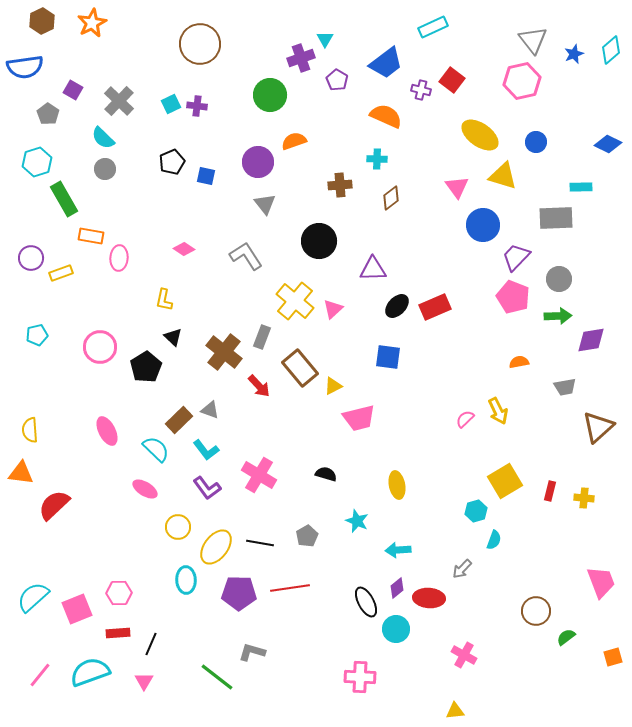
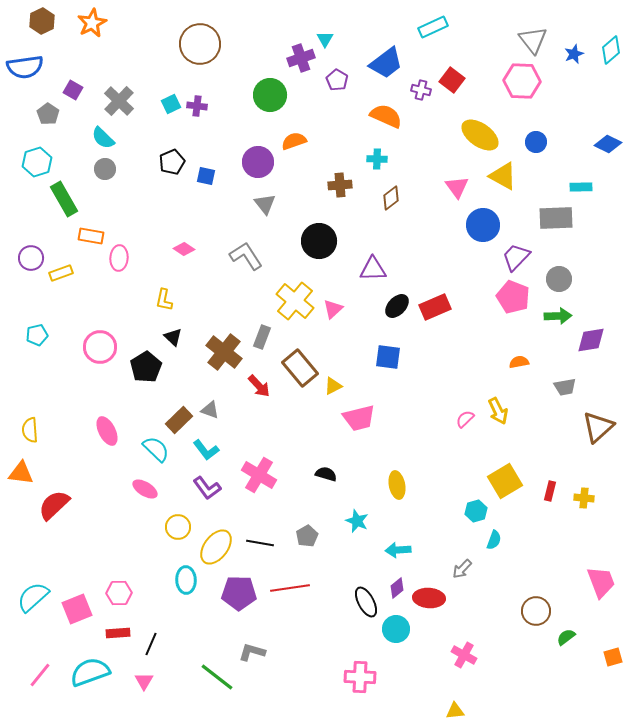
pink hexagon at (522, 81): rotated 15 degrees clockwise
yellow triangle at (503, 176): rotated 12 degrees clockwise
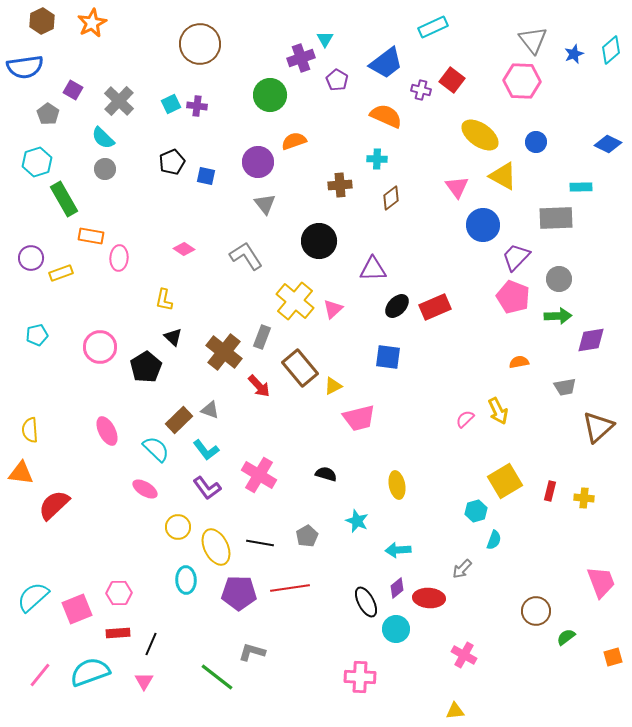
yellow ellipse at (216, 547): rotated 63 degrees counterclockwise
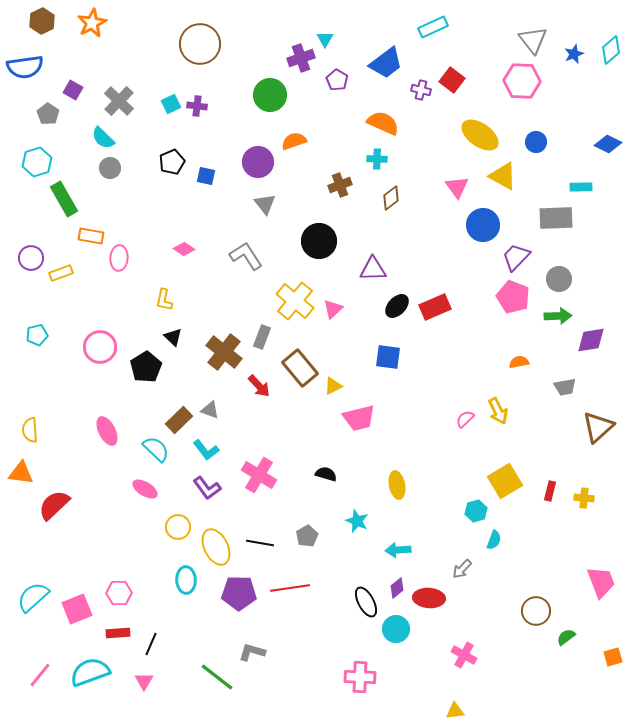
orange semicircle at (386, 116): moved 3 px left, 7 px down
gray circle at (105, 169): moved 5 px right, 1 px up
brown cross at (340, 185): rotated 15 degrees counterclockwise
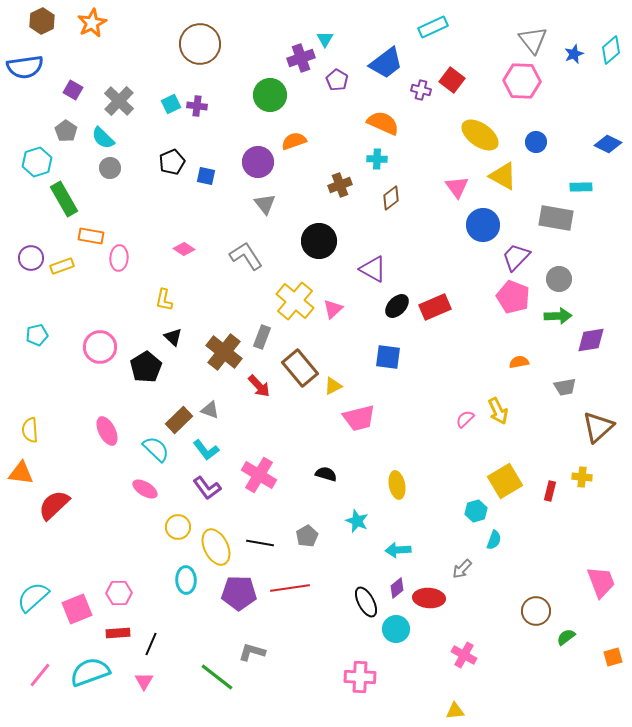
gray pentagon at (48, 114): moved 18 px right, 17 px down
gray rectangle at (556, 218): rotated 12 degrees clockwise
purple triangle at (373, 269): rotated 32 degrees clockwise
yellow rectangle at (61, 273): moved 1 px right, 7 px up
yellow cross at (584, 498): moved 2 px left, 21 px up
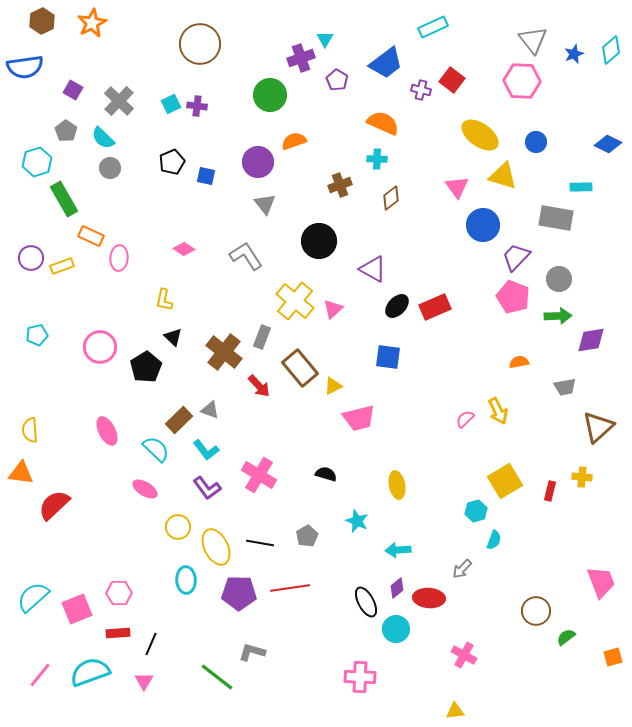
yellow triangle at (503, 176): rotated 12 degrees counterclockwise
orange rectangle at (91, 236): rotated 15 degrees clockwise
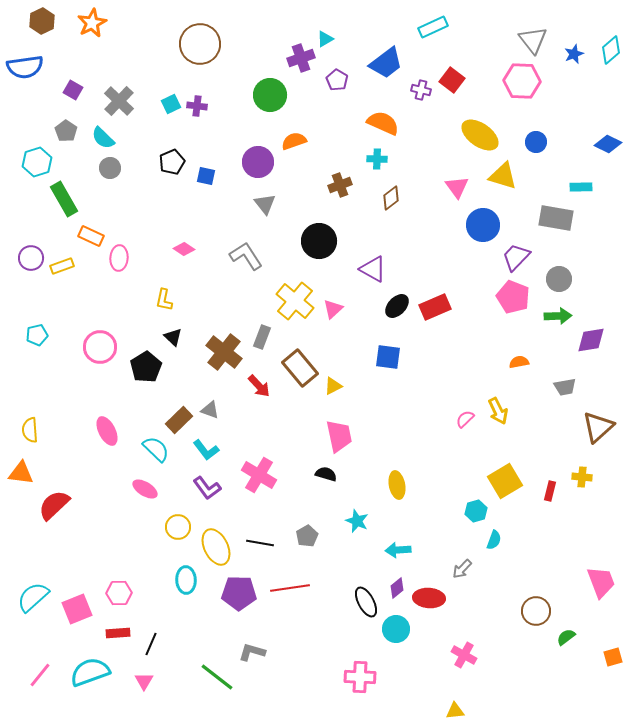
cyan triangle at (325, 39): rotated 30 degrees clockwise
pink trapezoid at (359, 418): moved 20 px left, 18 px down; rotated 88 degrees counterclockwise
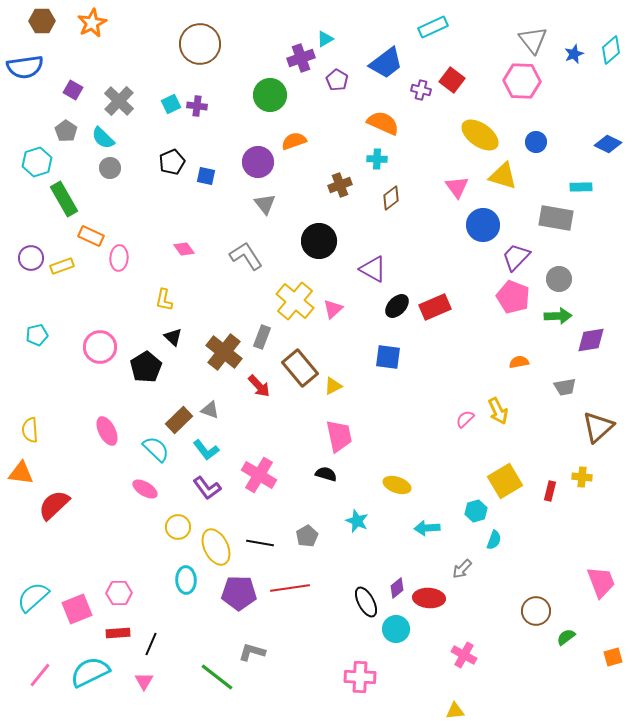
brown hexagon at (42, 21): rotated 25 degrees clockwise
pink diamond at (184, 249): rotated 20 degrees clockwise
yellow ellipse at (397, 485): rotated 60 degrees counterclockwise
cyan arrow at (398, 550): moved 29 px right, 22 px up
cyan semicircle at (90, 672): rotated 6 degrees counterclockwise
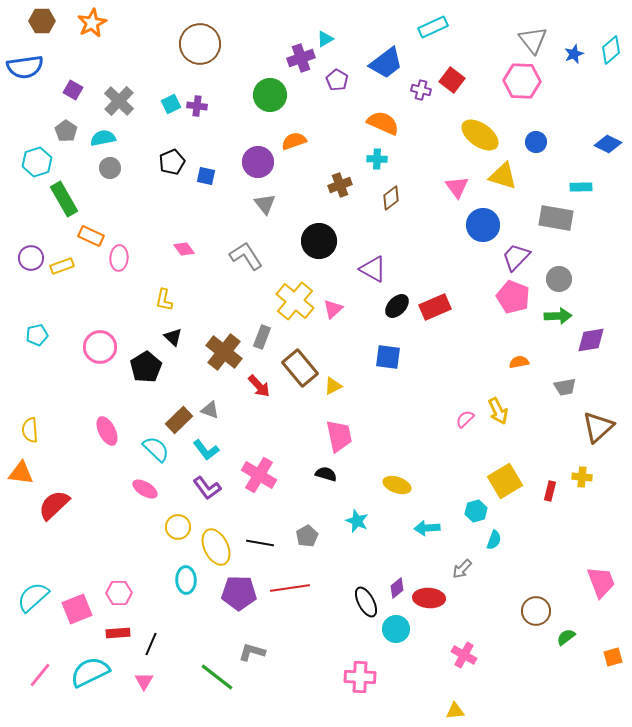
cyan semicircle at (103, 138): rotated 125 degrees clockwise
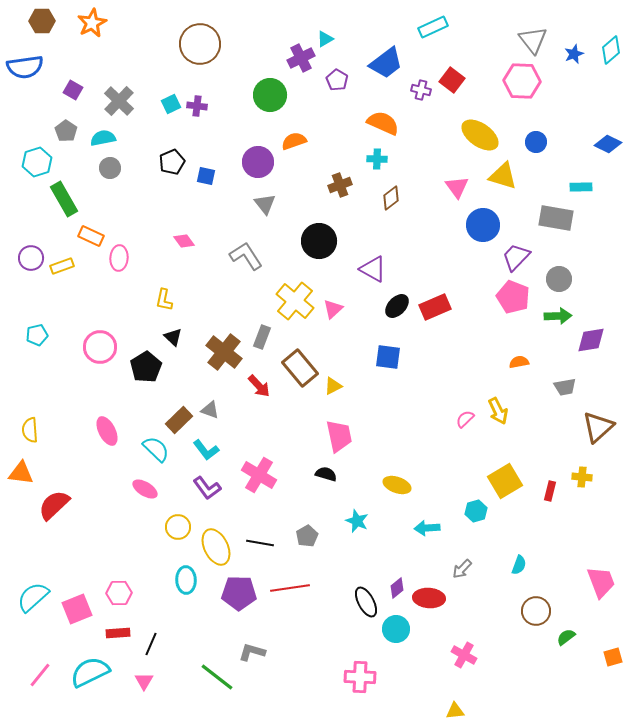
purple cross at (301, 58): rotated 8 degrees counterclockwise
pink diamond at (184, 249): moved 8 px up
cyan semicircle at (494, 540): moved 25 px right, 25 px down
